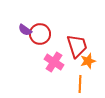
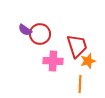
pink cross: moved 1 px left, 1 px up; rotated 30 degrees counterclockwise
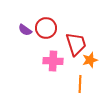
red circle: moved 6 px right, 6 px up
red trapezoid: moved 1 px left, 2 px up
orange star: moved 2 px right, 1 px up
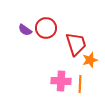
pink cross: moved 8 px right, 20 px down
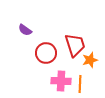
red circle: moved 25 px down
red trapezoid: moved 1 px left, 1 px down
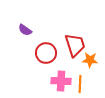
orange star: rotated 21 degrees clockwise
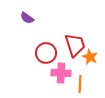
purple semicircle: moved 2 px right, 12 px up
orange star: moved 3 px up; rotated 21 degrees clockwise
pink cross: moved 8 px up
